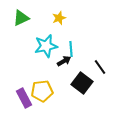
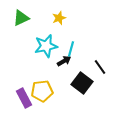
cyan line: rotated 21 degrees clockwise
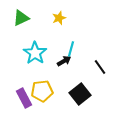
cyan star: moved 11 px left, 7 px down; rotated 25 degrees counterclockwise
black square: moved 2 px left, 11 px down; rotated 15 degrees clockwise
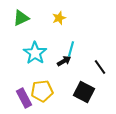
black square: moved 4 px right, 2 px up; rotated 25 degrees counterclockwise
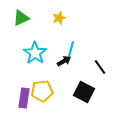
purple rectangle: rotated 36 degrees clockwise
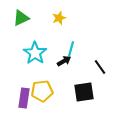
black square: rotated 35 degrees counterclockwise
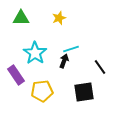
green triangle: rotated 24 degrees clockwise
cyan line: rotated 56 degrees clockwise
black arrow: rotated 40 degrees counterclockwise
purple rectangle: moved 8 px left, 23 px up; rotated 42 degrees counterclockwise
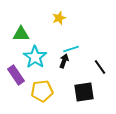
green triangle: moved 16 px down
cyan star: moved 4 px down
